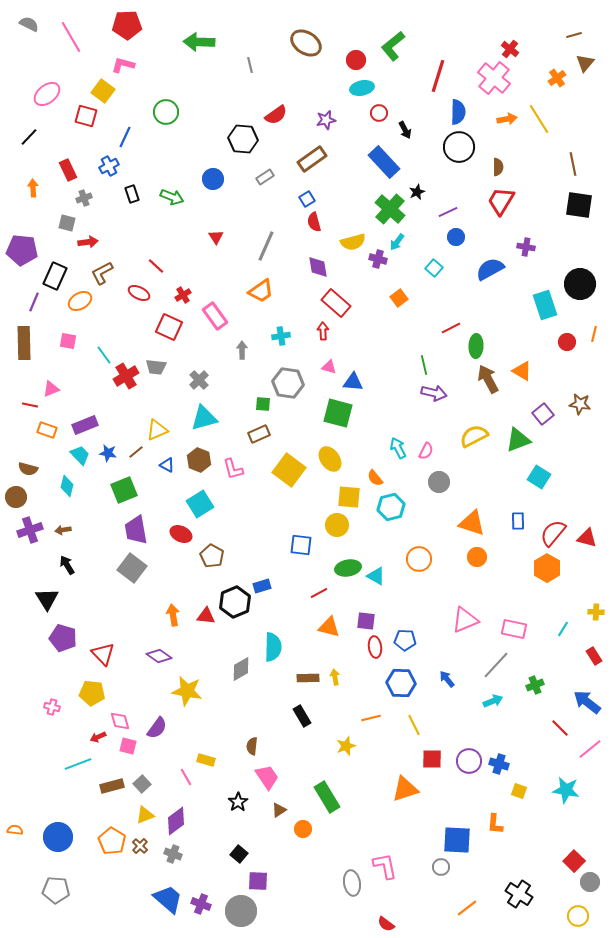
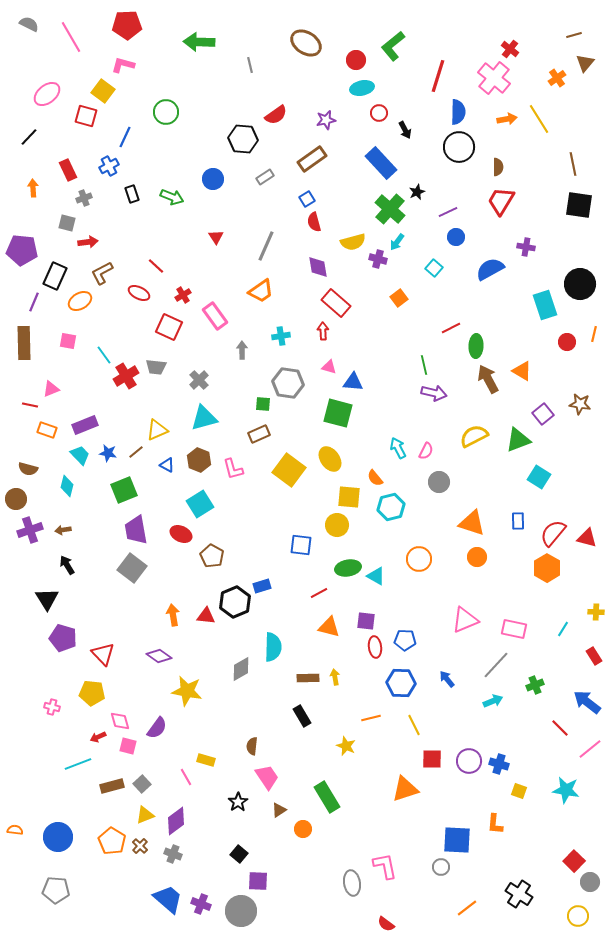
blue rectangle at (384, 162): moved 3 px left, 1 px down
brown circle at (16, 497): moved 2 px down
yellow star at (346, 746): rotated 30 degrees counterclockwise
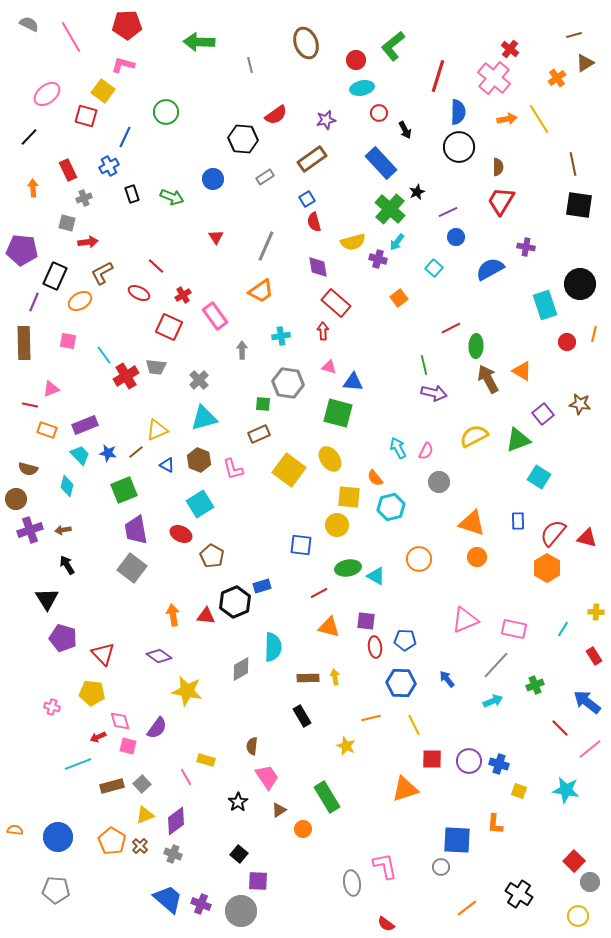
brown ellipse at (306, 43): rotated 36 degrees clockwise
brown triangle at (585, 63): rotated 18 degrees clockwise
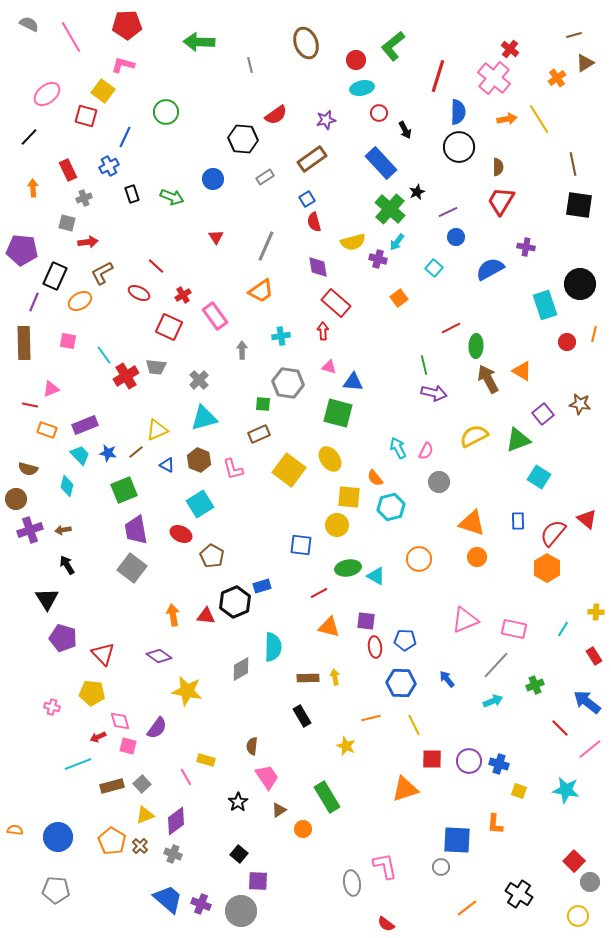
red triangle at (587, 538): moved 19 px up; rotated 25 degrees clockwise
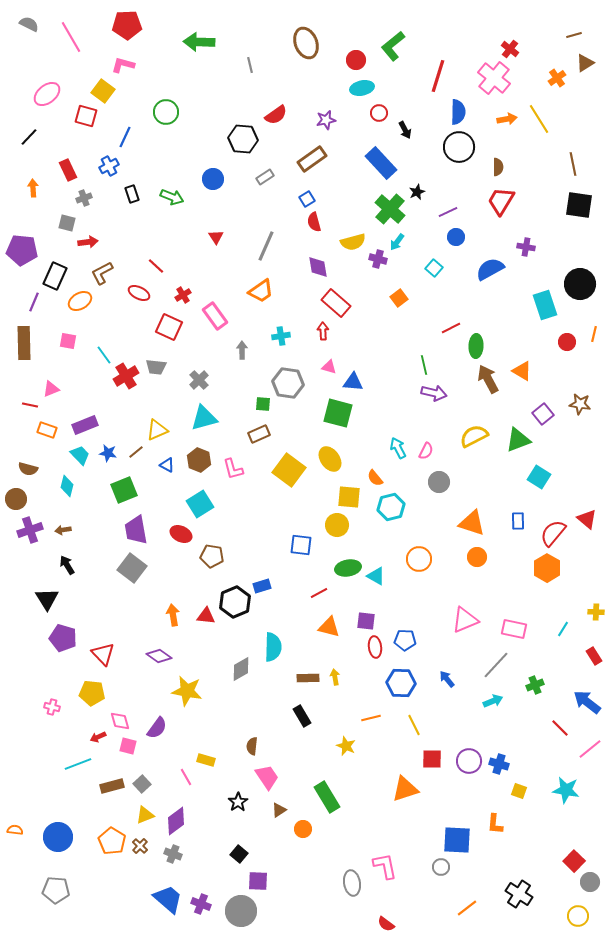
brown pentagon at (212, 556): rotated 20 degrees counterclockwise
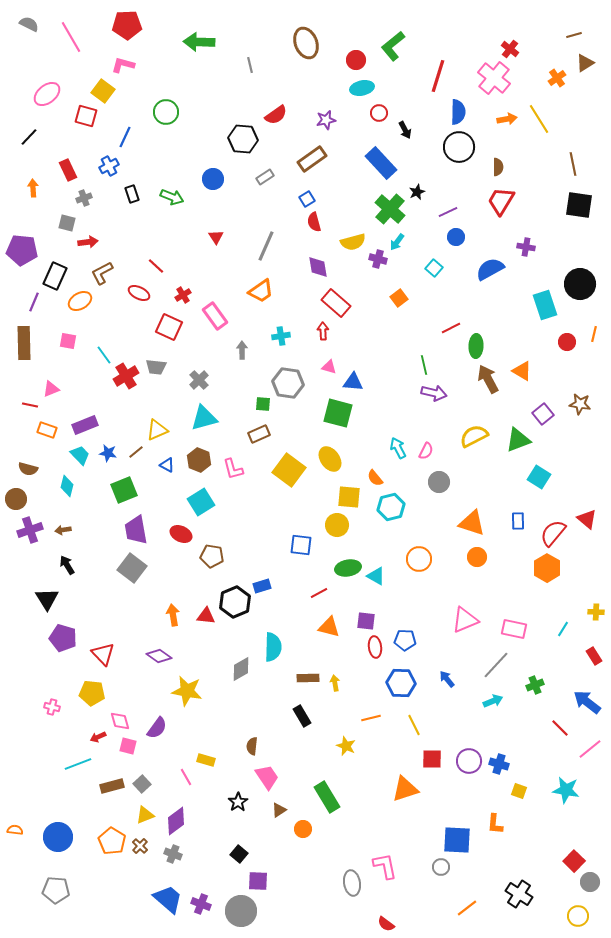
cyan square at (200, 504): moved 1 px right, 2 px up
yellow arrow at (335, 677): moved 6 px down
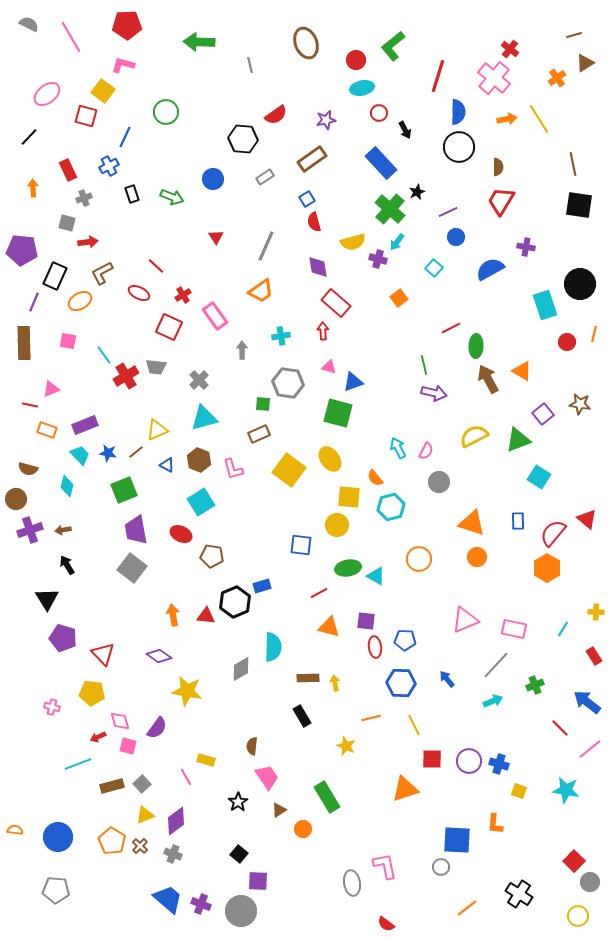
blue triangle at (353, 382): rotated 25 degrees counterclockwise
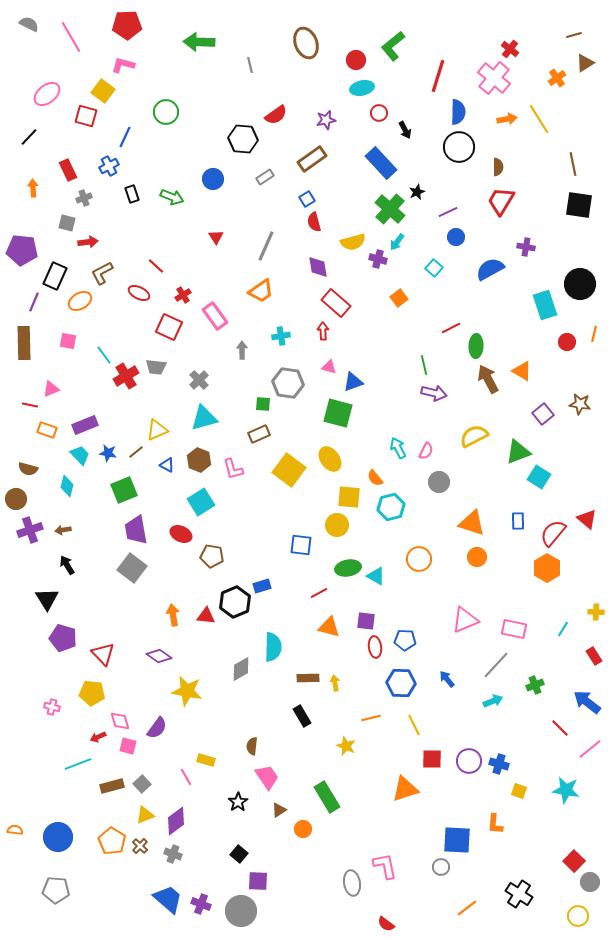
green triangle at (518, 440): moved 12 px down
